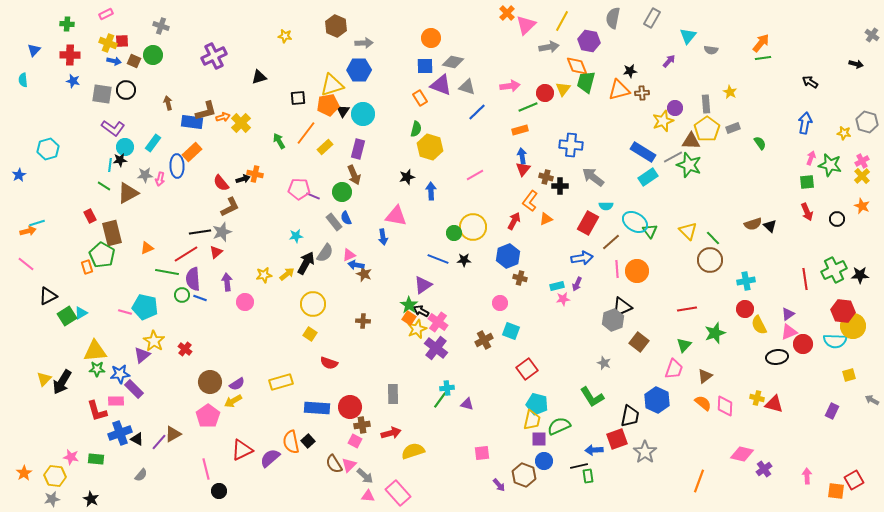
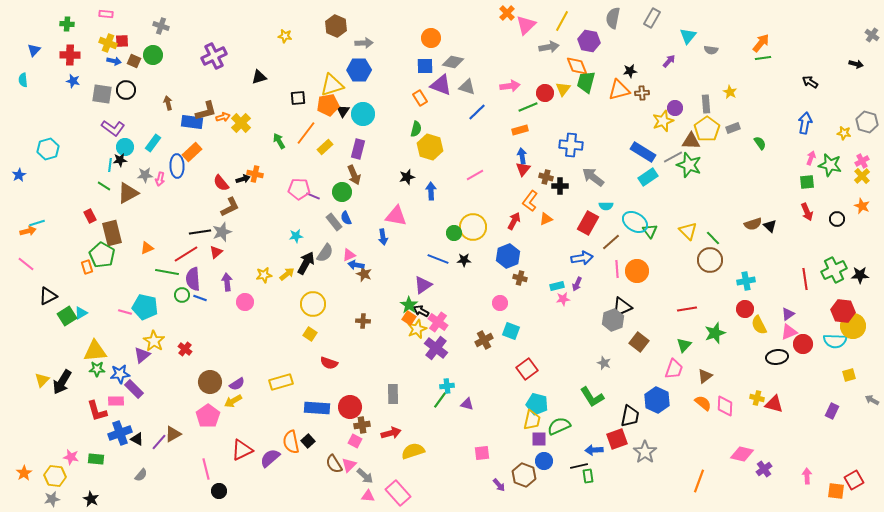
pink rectangle at (106, 14): rotated 32 degrees clockwise
yellow triangle at (44, 379): moved 2 px left, 1 px down
cyan cross at (447, 388): moved 2 px up
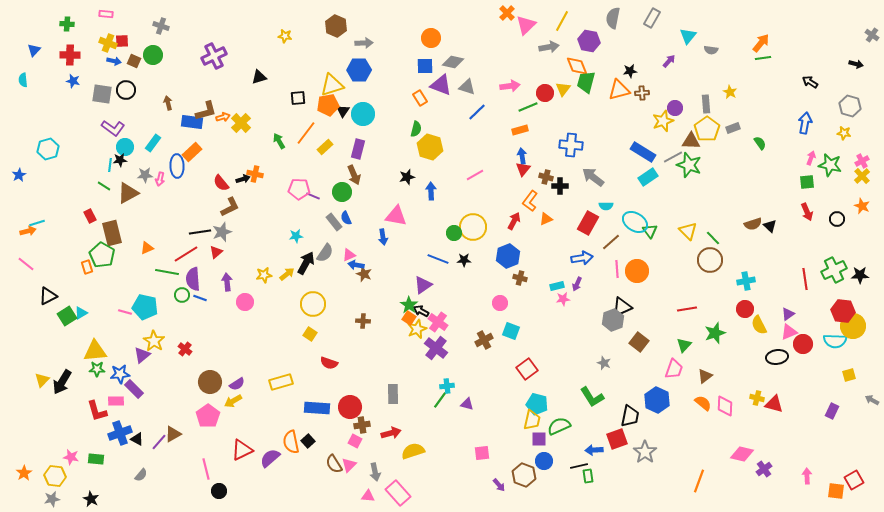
gray hexagon at (867, 122): moved 17 px left, 16 px up
gray arrow at (365, 476): moved 10 px right, 4 px up; rotated 36 degrees clockwise
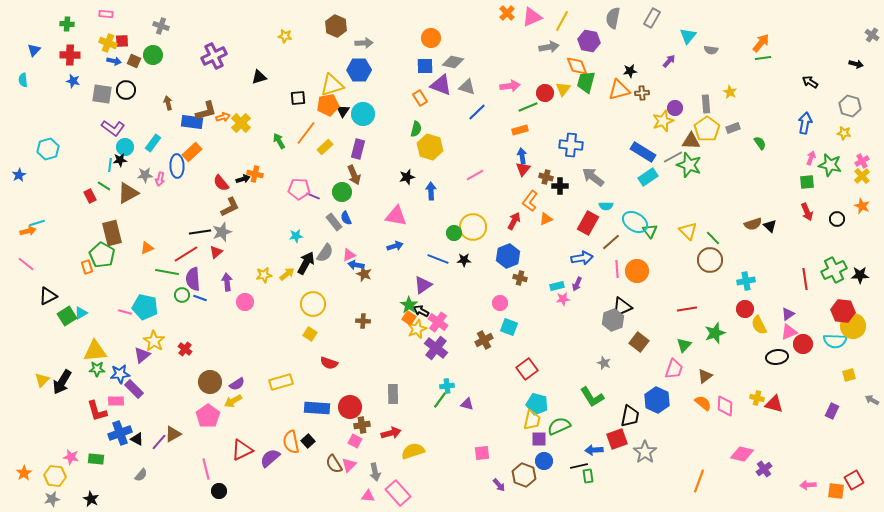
pink triangle at (526, 25): moved 6 px right, 8 px up; rotated 20 degrees clockwise
red rectangle at (90, 216): moved 20 px up
blue arrow at (383, 237): moved 12 px right, 9 px down; rotated 98 degrees counterclockwise
cyan square at (511, 331): moved 2 px left, 4 px up
pink arrow at (807, 476): moved 1 px right, 9 px down; rotated 91 degrees counterclockwise
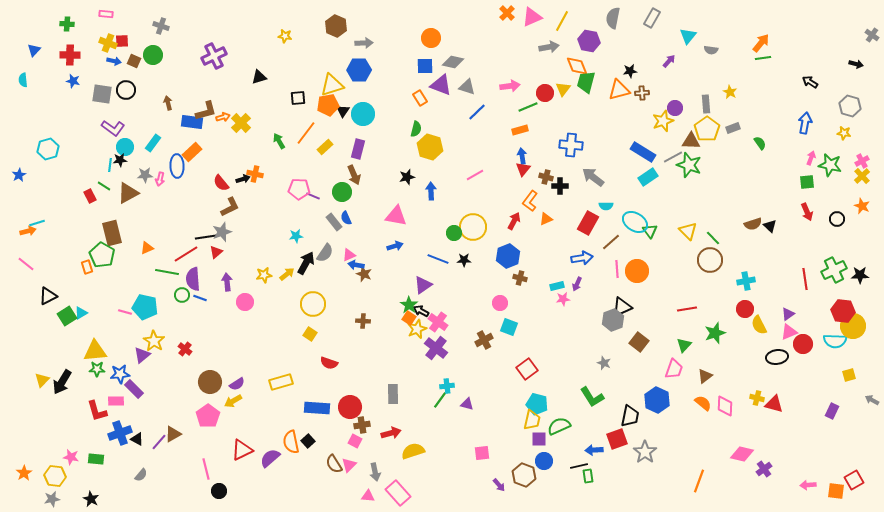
black line at (200, 232): moved 6 px right, 5 px down
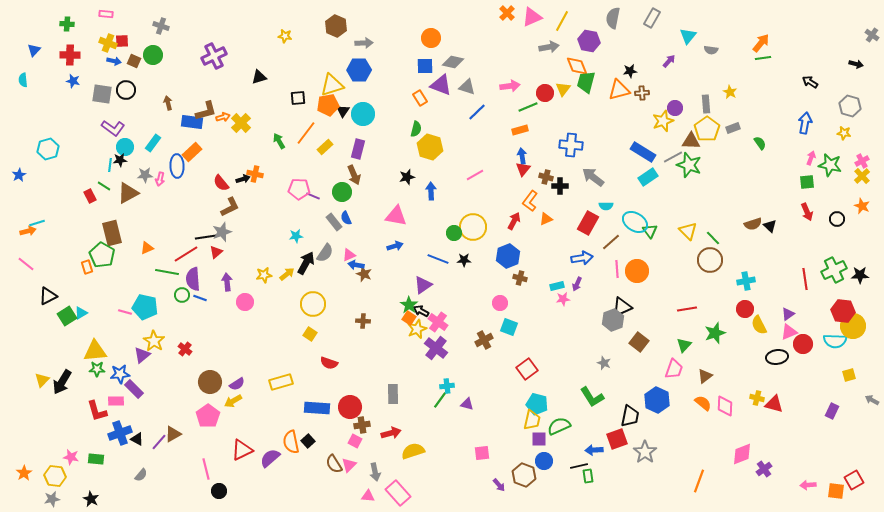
pink diamond at (742, 454): rotated 35 degrees counterclockwise
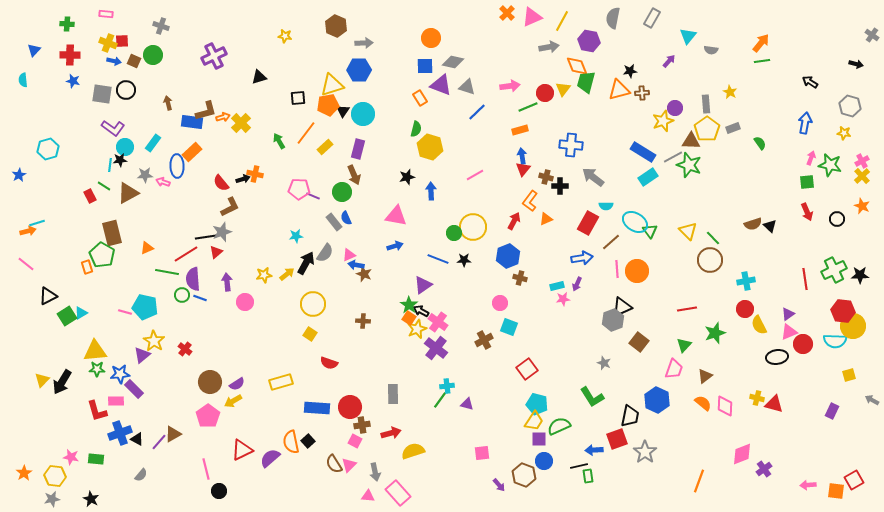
green line at (763, 58): moved 1 px left, 3 px down
pink arrow at (160, 179): moved 3 px right, 3 px down; rotated 96 degrees clockwise
yellow trapezoid at (532, 420): moved 2 px right, 1 px down; rotated 20 degrees clockwise
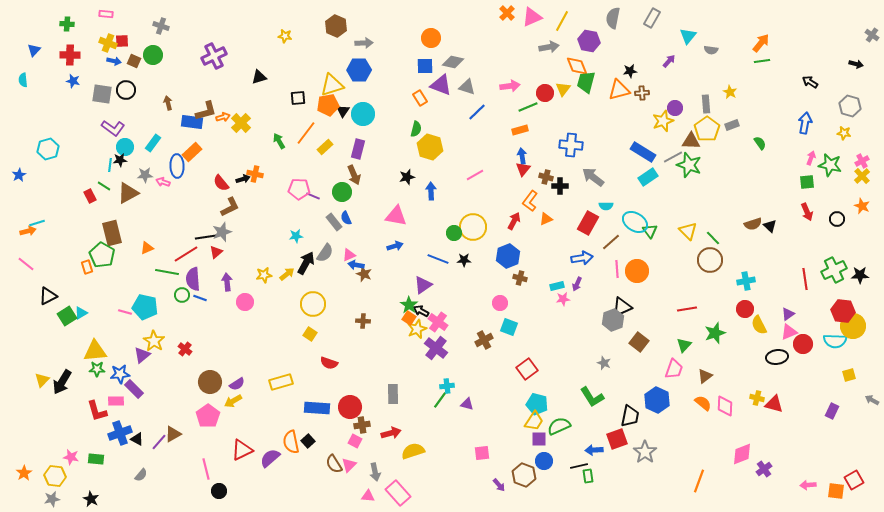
gray rectangle at (733, 128): moved 1 px left, 3 px up
